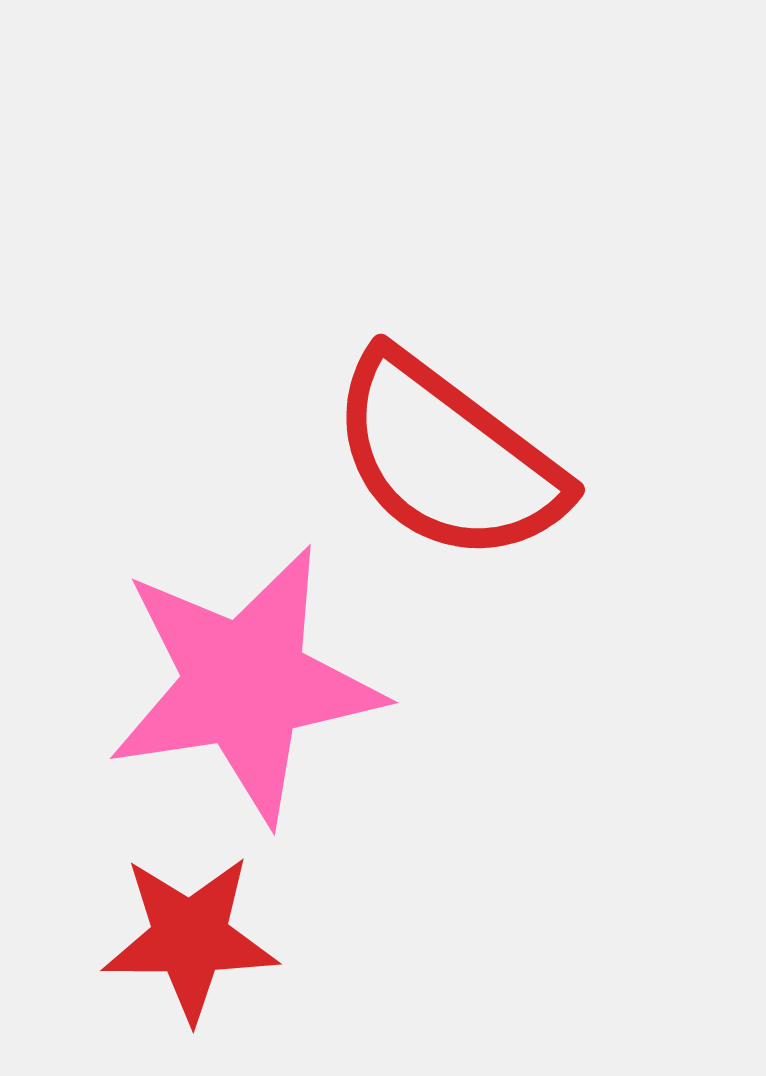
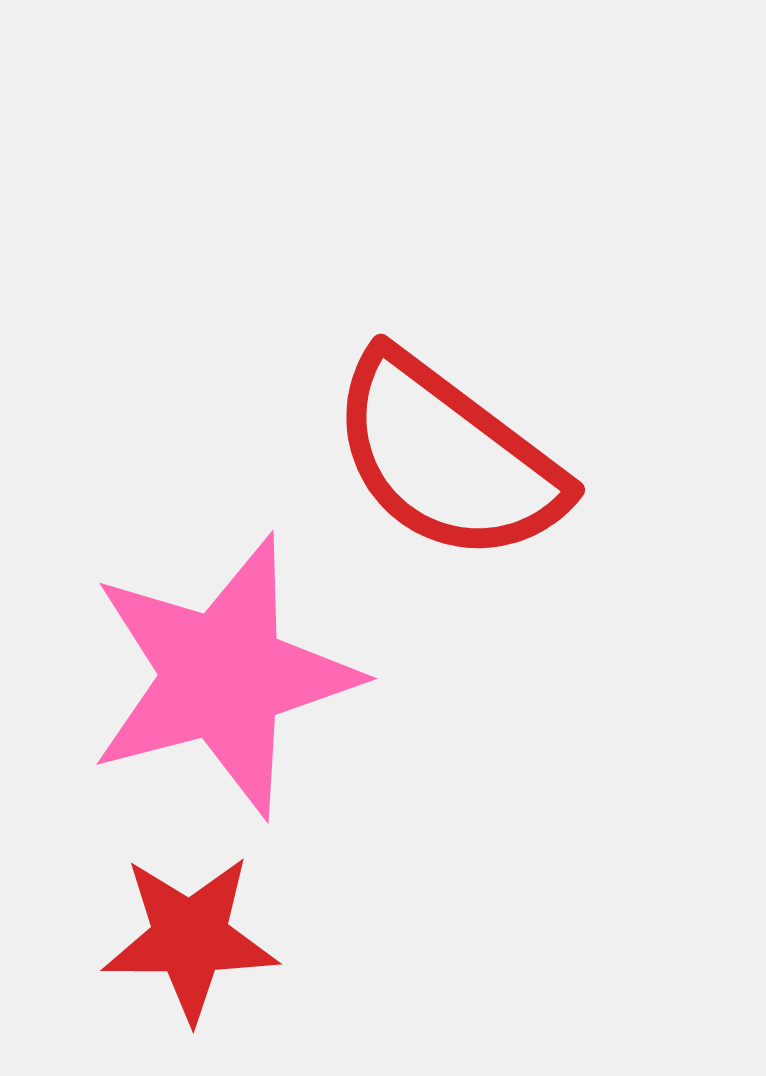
pink star: moved 22 px left, 8 px up; rotated 6 degrees counterclockwise
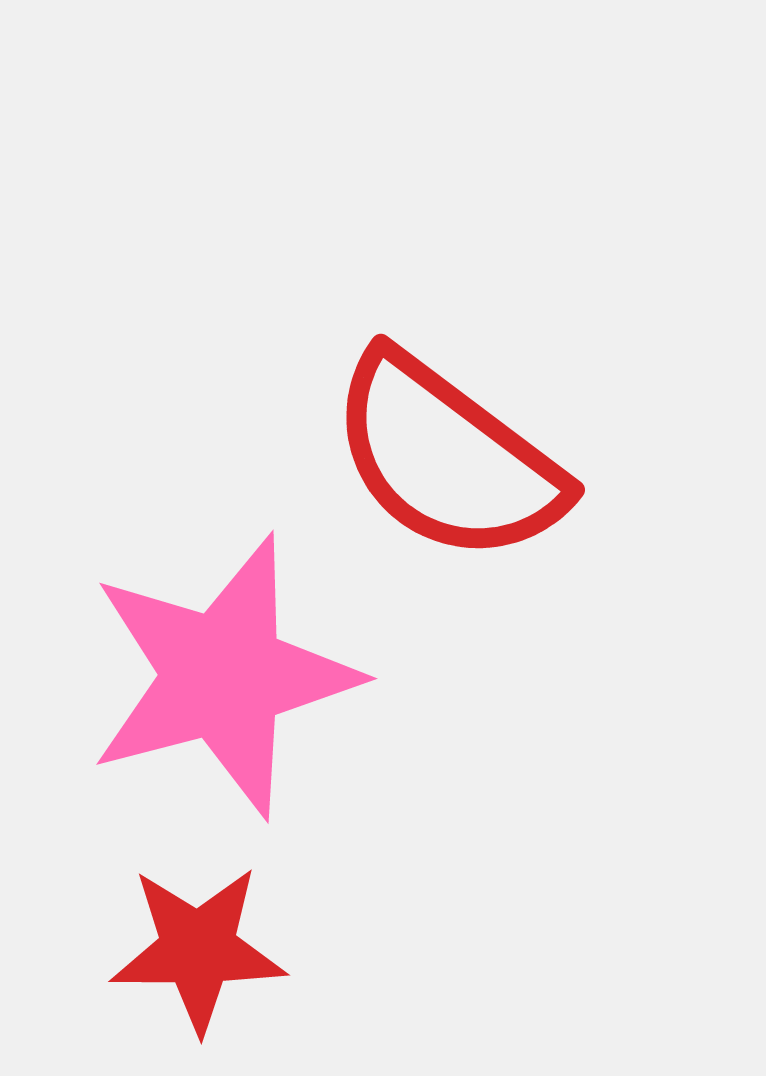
red star: moved 8 px right, 11 px down
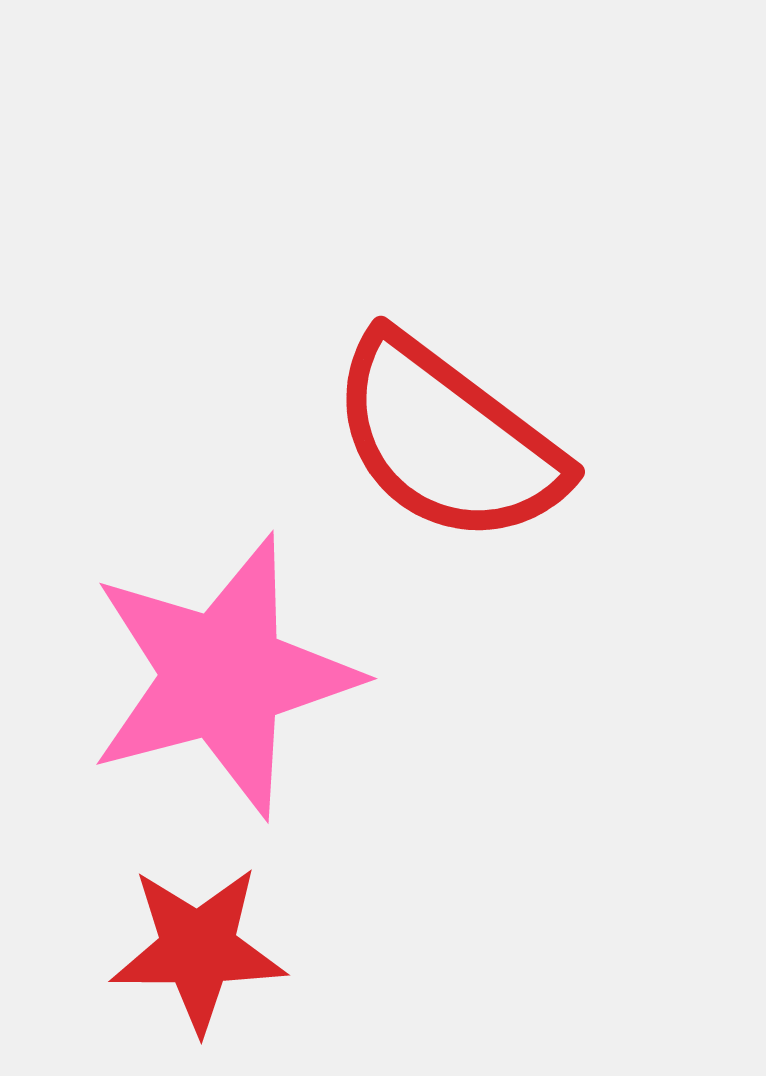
red semicircle: moved 18 px up
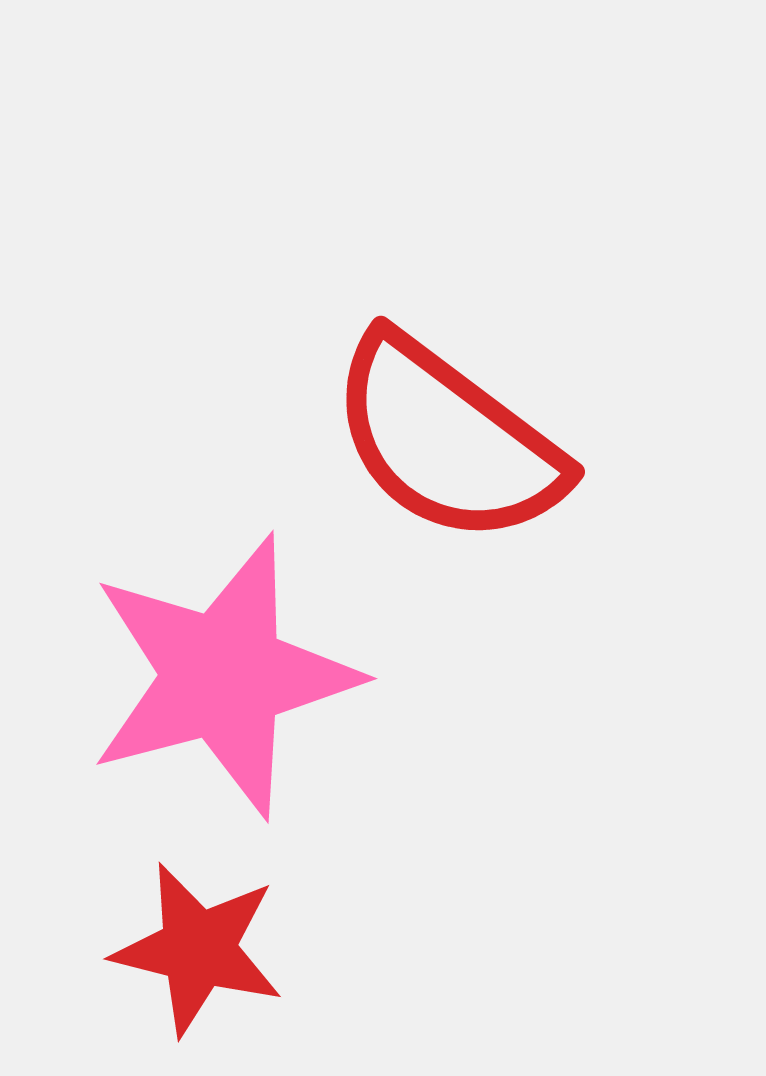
red star: rotated 14 degrees clockwise
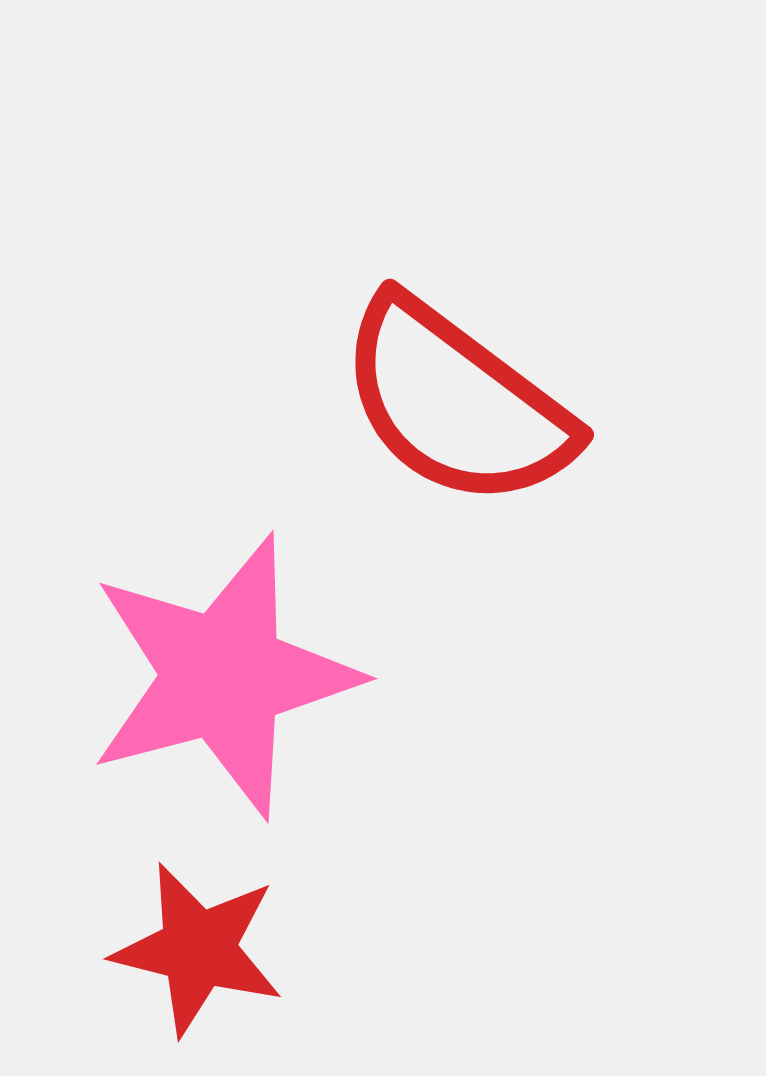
red semicircle: moved 9 px right, 37 px up
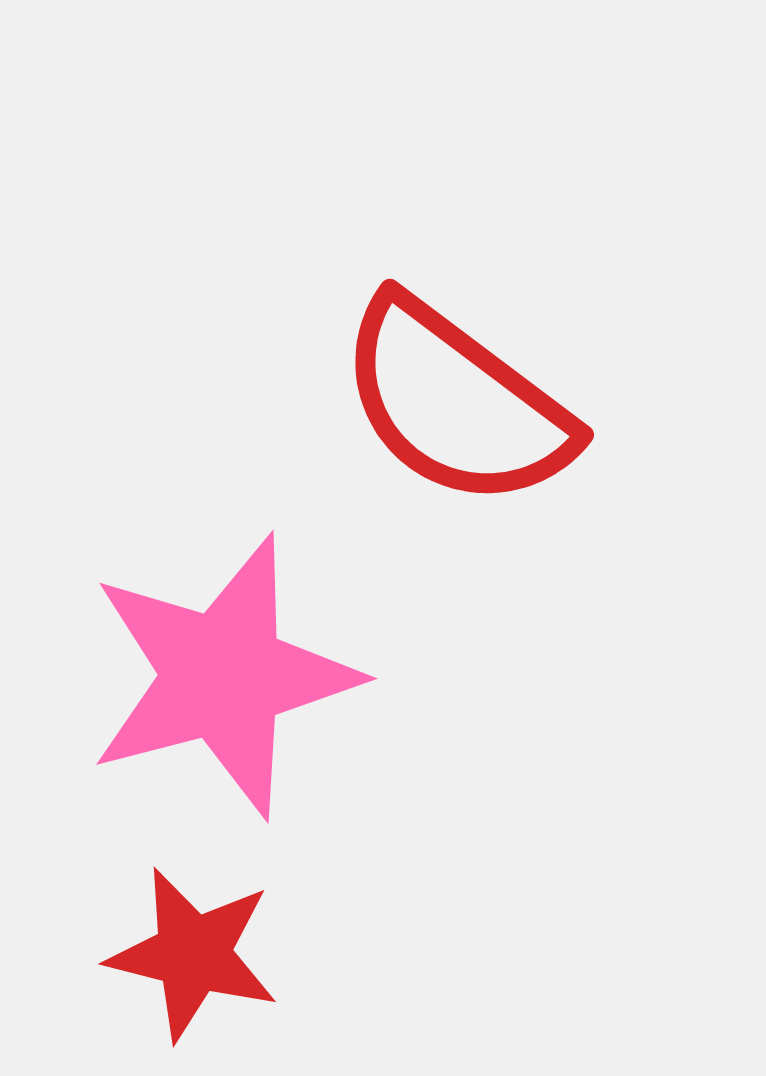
red star: moved 5 px left, 5 px down
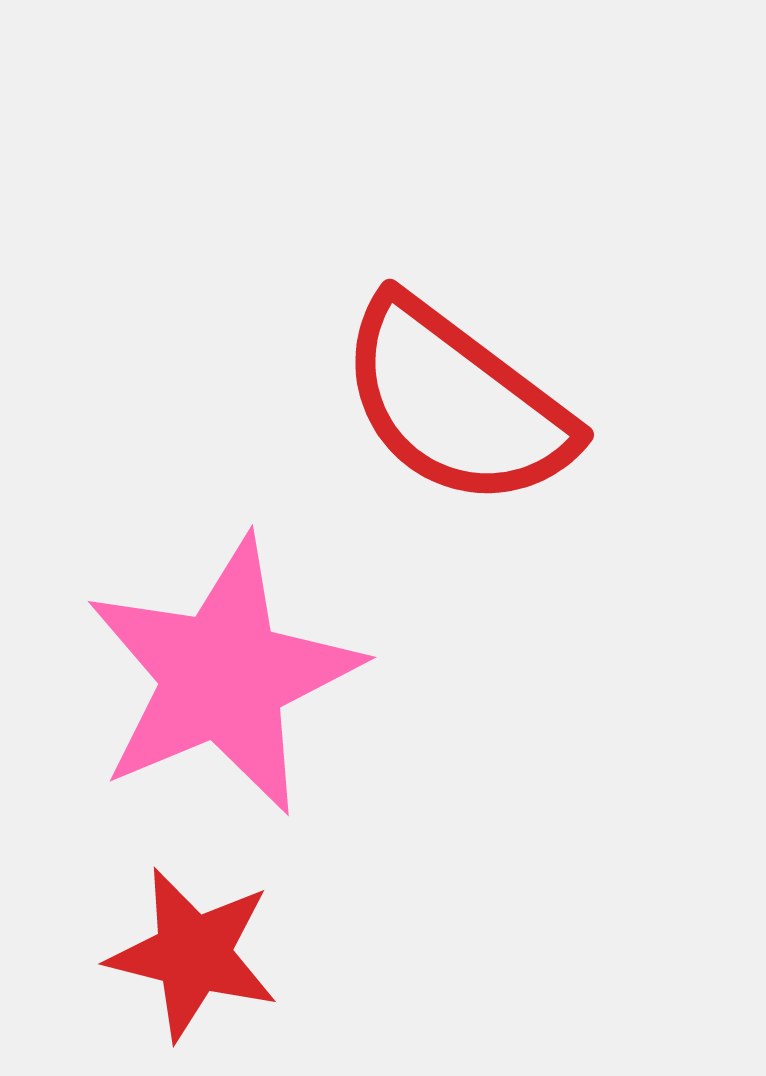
pink star: rotated 8 degrees counterclockwise
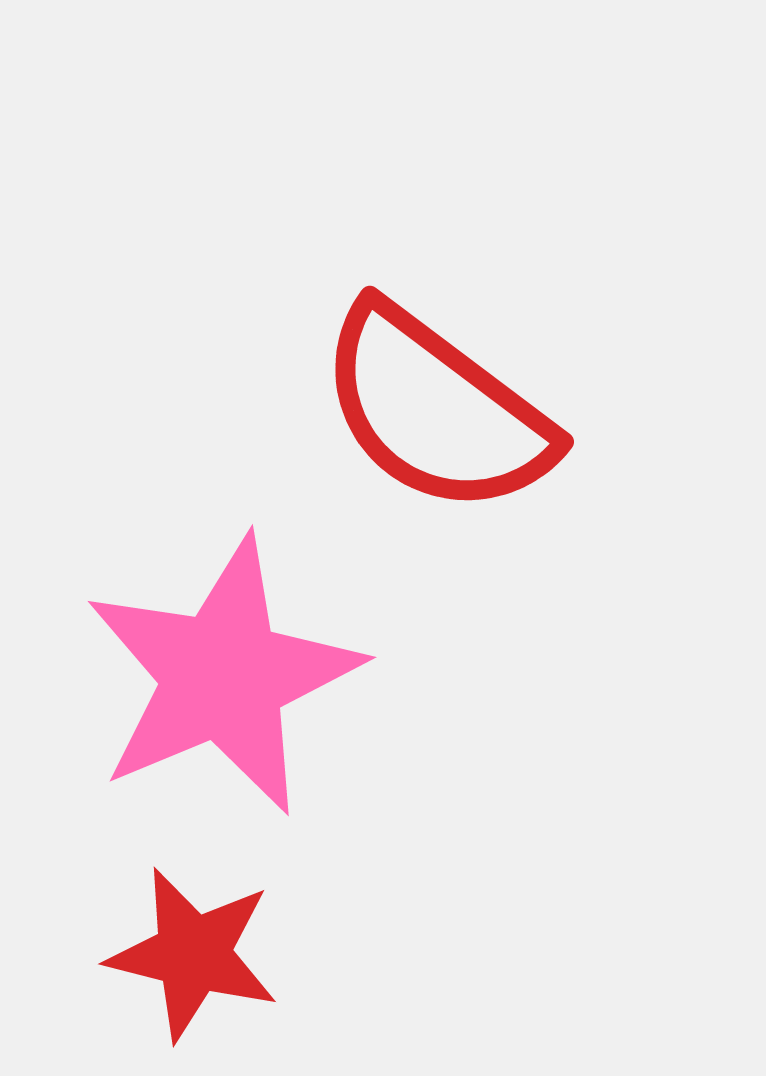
red semicircle: moved 20 px left, 7 px down
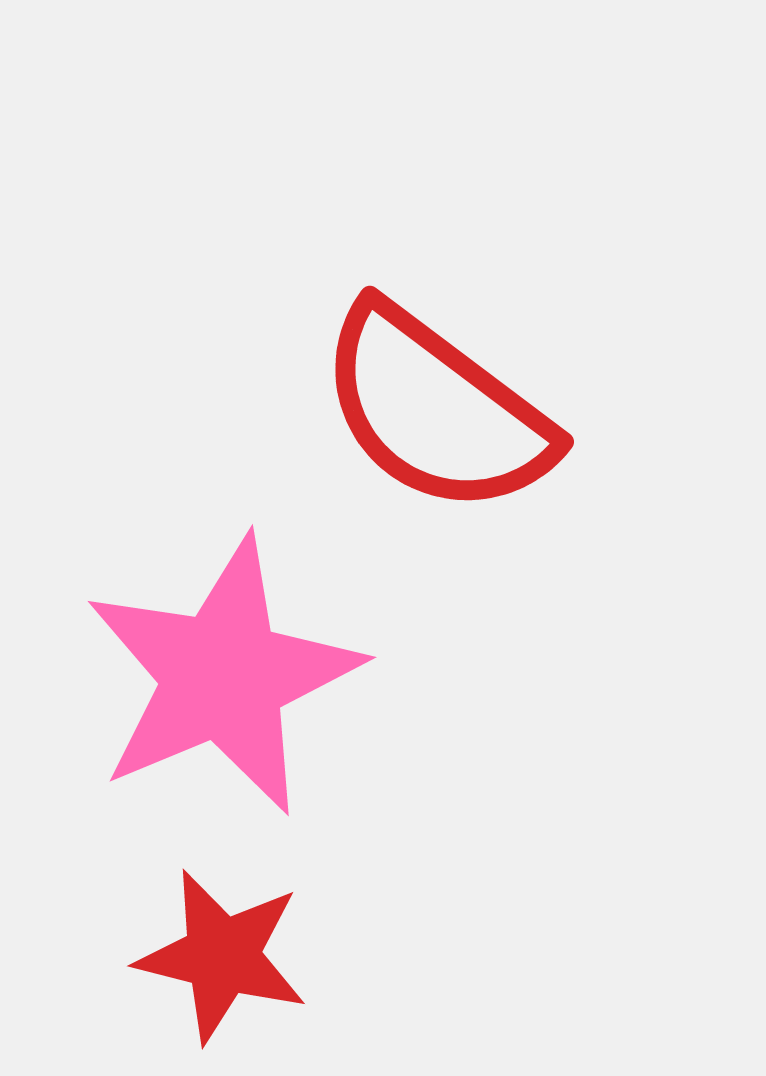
red star: moved 29 px right, 2 px down
